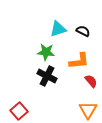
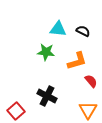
cyan triangle: rotated 24 degrees clockwise
orange L-shape: moved 2 px left; rotated 10 degrees counterclockwise
black cross: moved 20 px down
red square: moved 3 px left
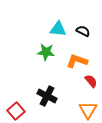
orange L-shape: rotated 145 degrees counterclockwise
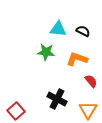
orange L-shape: moved 2 px up
black cross: moved 10 px right, 3 px down
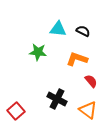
green star: moved 8 px left
orange triangle: rotated 24 degrees counterclockwise
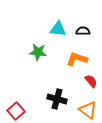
black semicircle: rotated 24 degrees counterclockwise
black cross: rotated 12 degrees counterclockwise
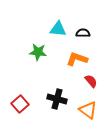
black semicircle: moved 2 px down
red square: moved 4 px right, 7 px up
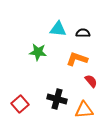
orange triangle: moved 4 px left; rotated 42 degrees counterclockwise
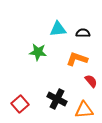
cyan triangle: rotated 12 degrees counterclockwise
black cross: rotated 12 degrees clockwise
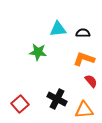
orange L-shape: moved 7 px right
